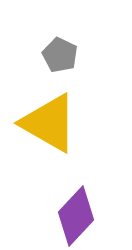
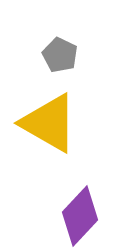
purple diamond: moved 4 px right
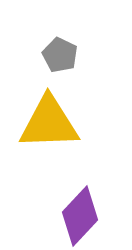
yellow triangle: rotated 32 degrees counterclockwise
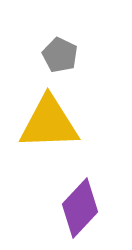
purple diamond: moved 8 px up
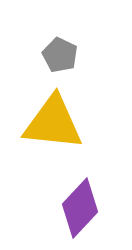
yellow triangle: moved 4 px right; rotated 8 degrees clockwise
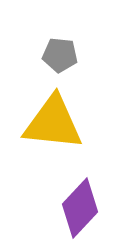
gray pentagon: rotated 20 degrees counterclockwise
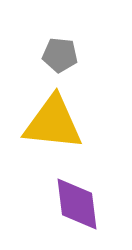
purple diamond: moved 3 px left, 4 px up; rotated 50 degrees counterclockwise
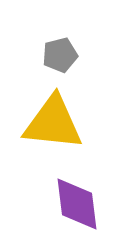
gray pentagon: rotated 20 degrees counterclockwise
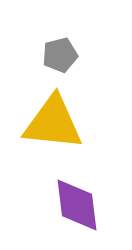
purple diamond: moved 1 px down
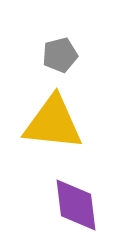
purple diamond: moved 1 px left
